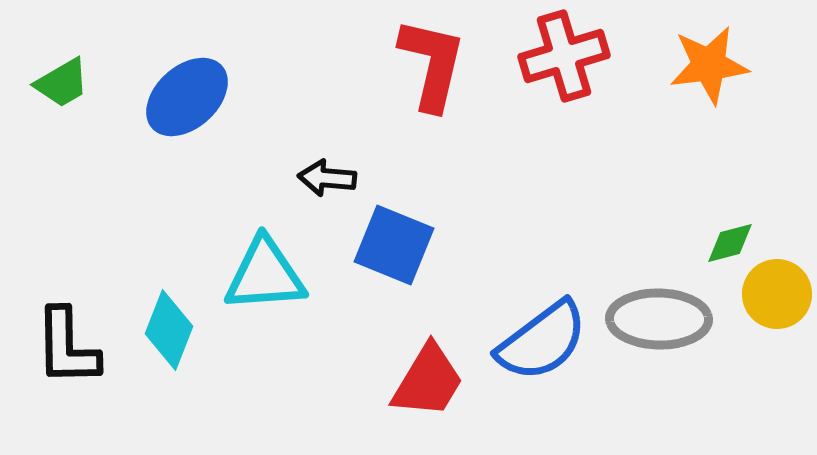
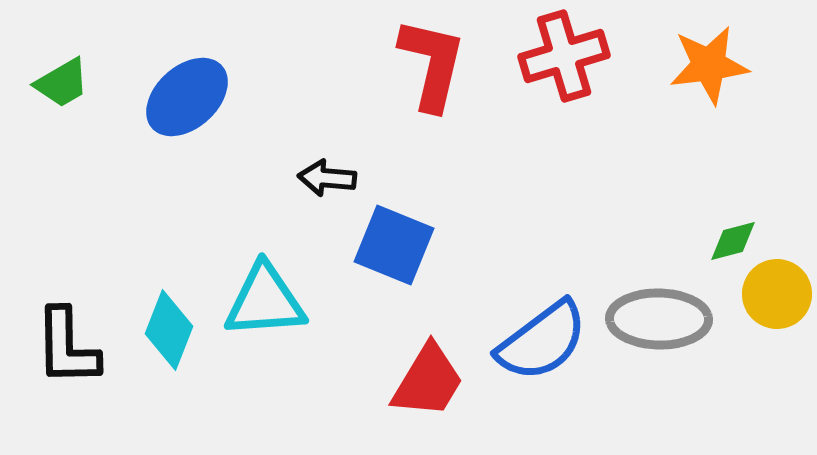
green diamond: moved 3 px right, 2 px up
cyan triangle: moved 26 px down
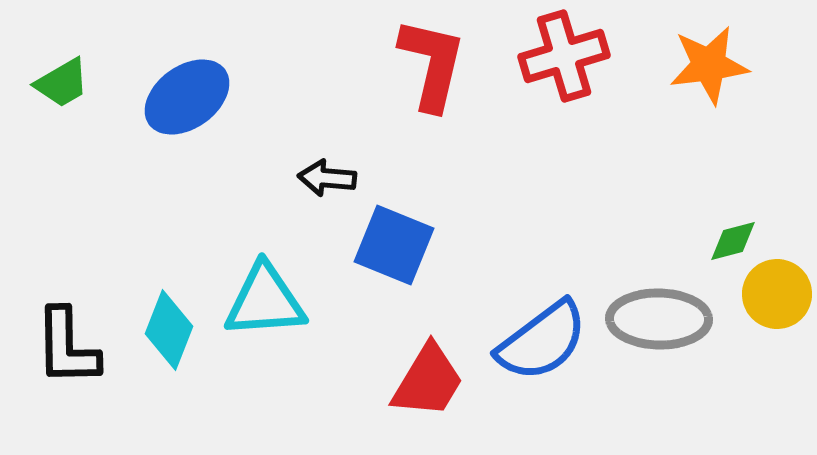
blue ellipse: rotated 6 degrees clockwise
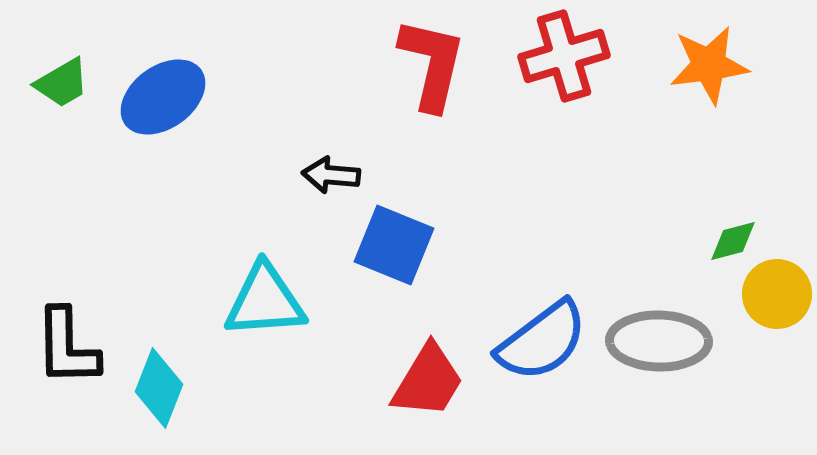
blue ellipse: moved 24 px left
black arrow: moved 4 px right, 3 px up
gray ellipse: moved 22 px down
cyan diamond: moved 10 px left, 58 px down
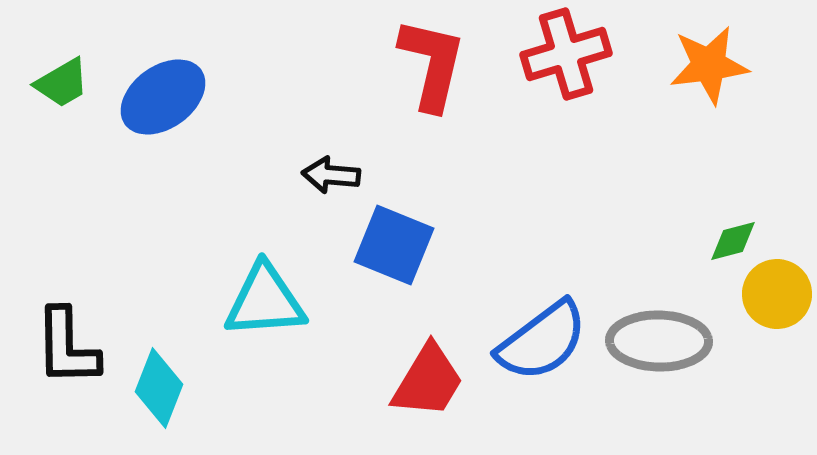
red cross: moved 2 px right, 2 px up
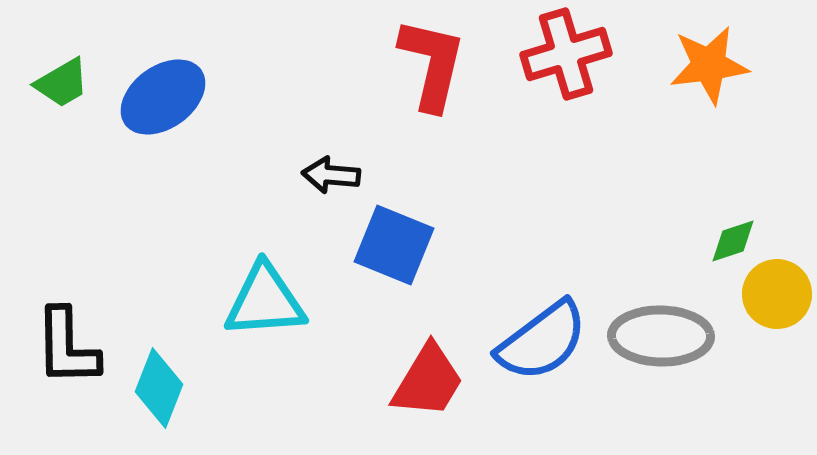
green diamond: rotated 4 degrees counterclockwise
gray ellipse: moved 2 px right, 5 px up
